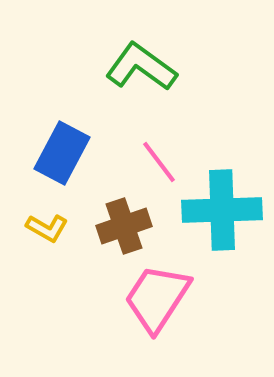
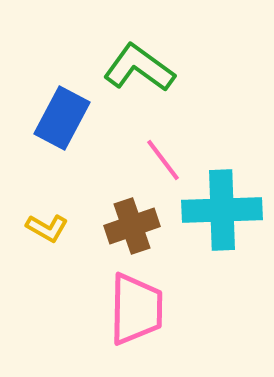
green L-shape: moved 2 px left, 1 px down
blue rectangle: moved 35 px up
pink line: moved 4 px right, 2 px up
brown cross: moved 8 px right
pink trapezoid: moved 21 px left, 11 px down; rotated 148 degrees clockwise
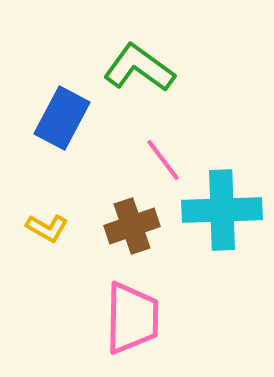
pink trapezoid: moved 4 px left, 9 px down
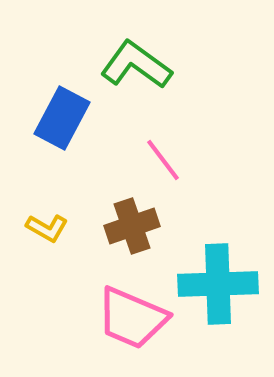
green L-shape: moved 3 px left, 3 px up
cyan cross: moved 4 px left, 74 px down
pink trapezoid: rotated 112 degrees clockwise
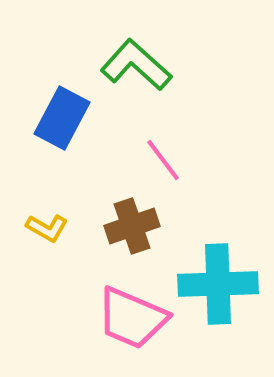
green L-shape: rotated 6 degrees clockwise
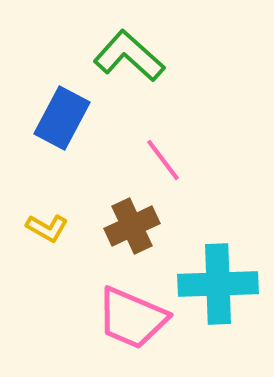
green L-shape: moved 7 px left, 9 px up
brown cross: rotated 6 degrees counterclockwise
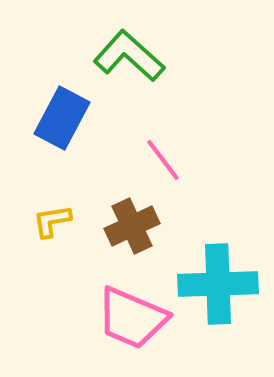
yellow L-shape: moved 5 px right, 7 px up; rotated 141 degrees clockwise
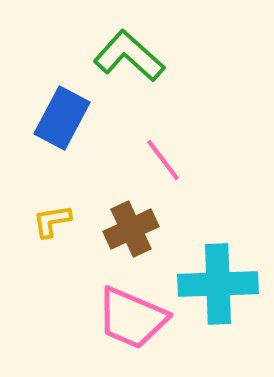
brown cross: moved 1 px left, 3 px down
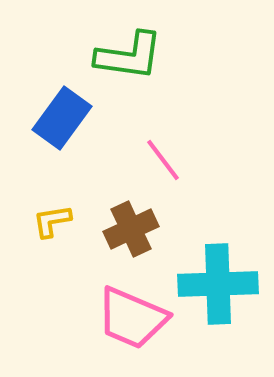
green L-shape: rotated 146 degrees clockwise
blue rectangle: rotated 8 degrees clockwise
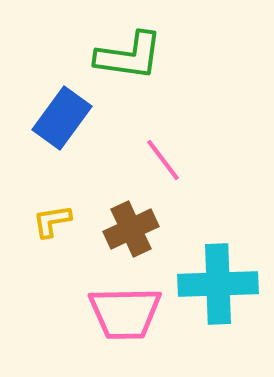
pink trapezoid: moved 7 px left, 5 px up; rotated 24 degrees counterclockwise
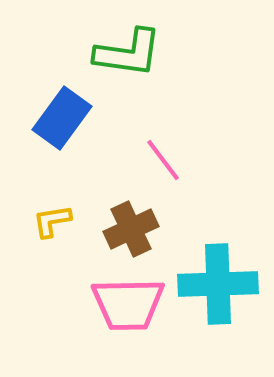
green L-shape: moved 1 px left, 3 px up
pink trapezoid: moved 3 px right, 9 px up
